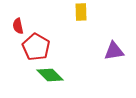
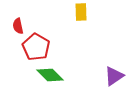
purple triangle: moved 25 px down; rotated 25 degrees counterclockwise
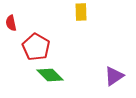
red semicircle: moved 7 px left, 3 px up
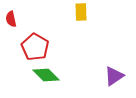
red semicircle: moved 4 px up
red pentagon: moved 1 px left
green diamond: moved 4 px left
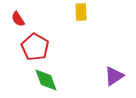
red semicircle: moved 7 px right; rotated 21 degrees counterclockwise
green diamond: moved 5 px down; rotated 24 degrees clockwise
